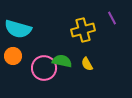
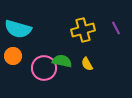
purple line: moved 4 px right, 10 px down
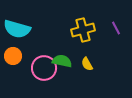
cyan semicircle: moved 1 px left
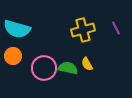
green semicircle: moved 6 px right, 7 px down
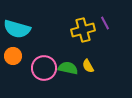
purple line: moved 11 px left, 5 px up
yellow semicircle: moved 1 px right, 2 px down
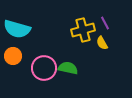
yellow semicircle: moved 14 px right, 23 px up
